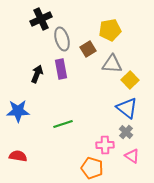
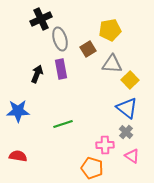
gray ellipse: moved 2 px left
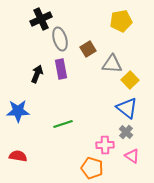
yellow pentagon: moved 11 px right, 9 px up
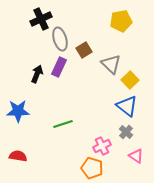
brown square: moved 4 px left, 1 px down
gray triangle: moved 1 px left; rotated 40 degrees clockwise
purple rectangle: moved 2 px left, 2 px up; rotated 36 degrees clockwise
blue triangle: moved 2 px up
pink cross: moved 3 px left, 1 px down; rotated 24 degrees counterclockwise
pink triangle: moved 4 px right
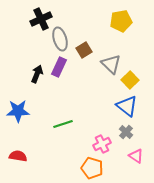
pink cross: moved 2 px up
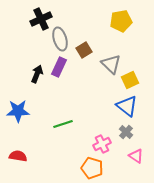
yellow square: rotated 18 degrees clockwise
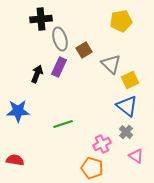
black cross: rotated 20 degrees clockwise
red semicircle: moved 3 px left, 4 px down
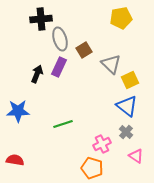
yellow pentagon: moved 3 px up
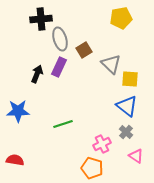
yellow square: moved 1 px up; rotated 30 degrees clockwise
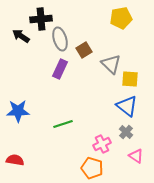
purple rectangle: moved 1 px right, 2 px down
black arrow: moved 16 px left, 38 px up; rotated 78 degrees counterclockwise
